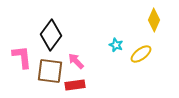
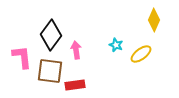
pink arrow: moved 11 px up; rotated 36 degrees clockwise
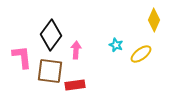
pink arrow: rotated 12 degrees clockwise
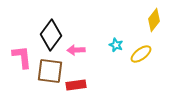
yellow diamond: rotated 15 degrees clockwise
pink arrow: rotated 96 degrees counterclockwise
red rectangle: moved 1 px right
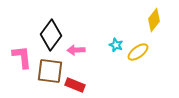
yellow ellipse: moved 3 px left, 2 px up
red rectangle: moved 1 px left; rotated 30 degrees clockwise
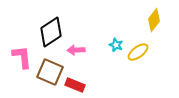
black diamond: moved 3 px up; rotated 20 degrees clockwise
brown square: moved 1 px down; rotated 16 degrees clockwise
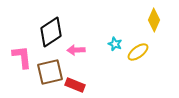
yellow diamond: rotated 15 degrees counterclockwise
cyan star: moved 1 px left, 1 px up
brown square: rotated 36 degrees counterclockwise
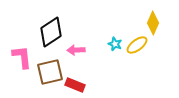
yellow diamond: moved 1 px left, 3 px down
yellow ellipse: moved 1 px left, 7 px up
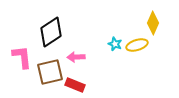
yellow ellipse: rotated 20 degrees clockwise
pink arrow: moved 7 px down
